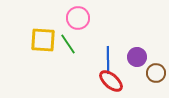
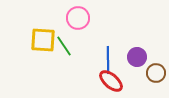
green line: moved 4 px left, 2 px down
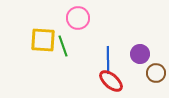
green line: moved 1 px left; rotated 15 degrees clockwise
purple circle: moved 3 px right, 3 px up
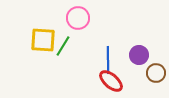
green line: rotated 50 degrees clockwise
purple circle: moved 1 px left, 1 px down
